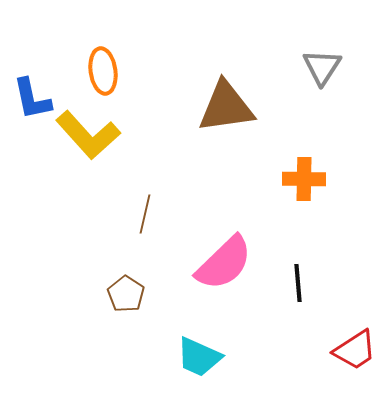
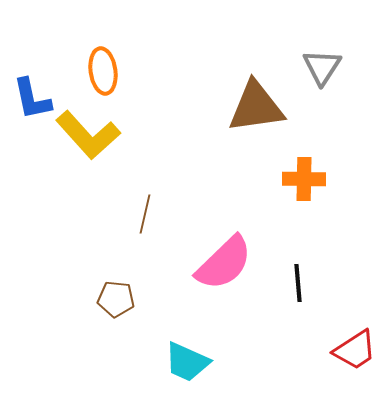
brown triangle: moved 30 px right
brown pentagon: moved 10 px left, 5 px down; rotated 27 degrees counterclockwise
cyan trapezoid: moved 12 px left, 5 px down
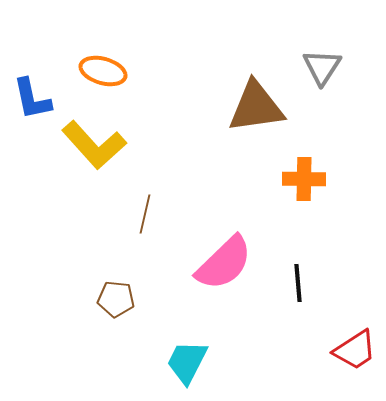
orange ellipse: rotated 66 degrees counterclockwise
yellow L-shape: moved 6 px right, 10 px down
cyan trapezoid: rotated 93 degrees clockwise
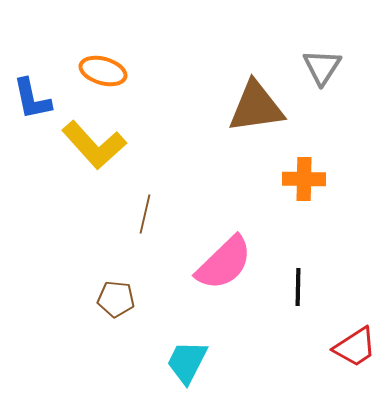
black line: moved 4 px down; rotated 6 degrees clockwise
red trapezoid: moved 3 px up
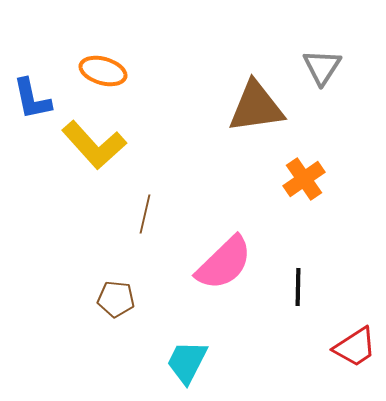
orange cross: rotated 36 degrees counterclockwise
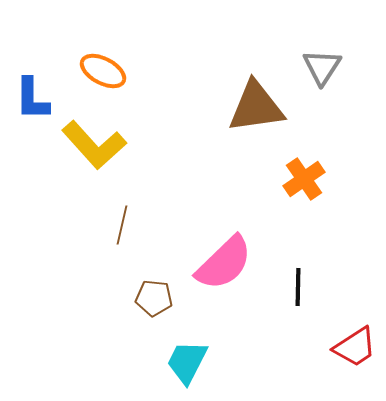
orange ellipse: rotated 12 degrees clockwise
blue L-shape: rotated 12 degrees clockwise
brown line: moved 23 px left, 11 px down
brown pentagon: moved 38 px right, 1 px up
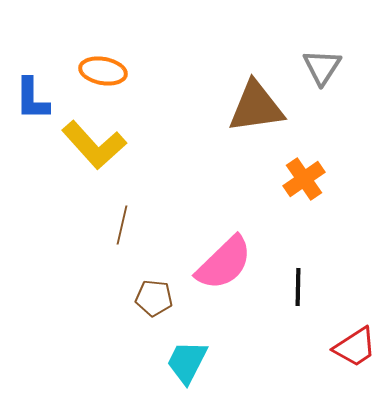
orange ellipse: rotated 18 degrees counterclockwise
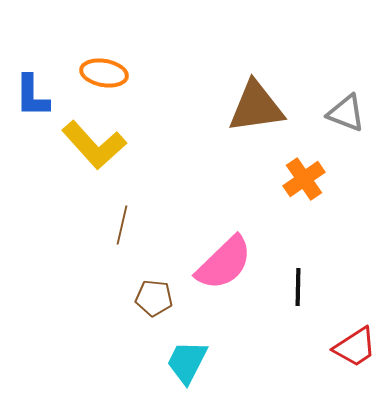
gray triangle: moved 24 px right, 46 px down; rotated 42 degrees counterclockwise
orange ellipse: moved 1 px right, 2 px down
blue L-shape: moved 3 px up
